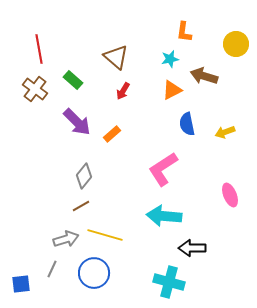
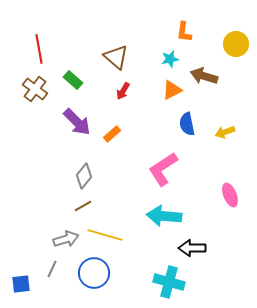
brown line: moved 2 px right
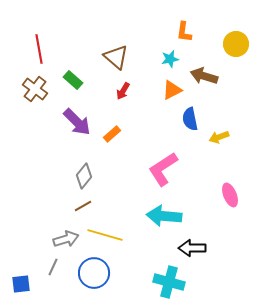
blue semicircle: moved 3 px right, 5 px up
yellow arrow: moved 6 px left, 5 px down
gray line: moved 1 px right, 2 px up
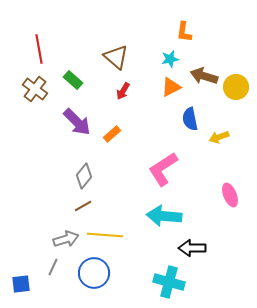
yellow circle: moved 43 px down
orange triangle: moved 1 px left, 3 px up
yellow line: rotated 12 degrees counterclockwise
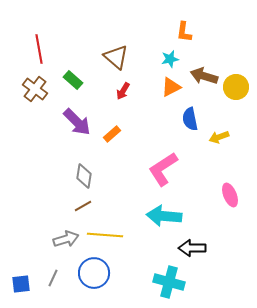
gray diamond: rotated 30 degrees counterclockwise
gray line: moved 11 px down
